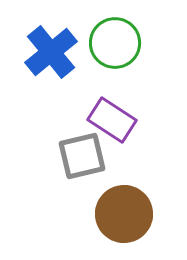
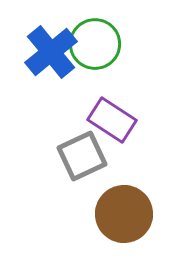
green circle: moved 20 px left, 1 px down
gray square: rotated 12 degrees counterclockwise
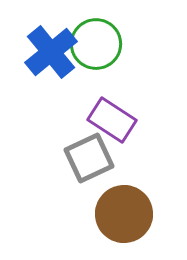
green circle: moved 1 px right
gray square: moved 7 px right, 2 px down
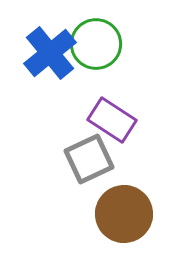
blue cross: moved 1 px left, 1 px down
gray square: moved 1 px down
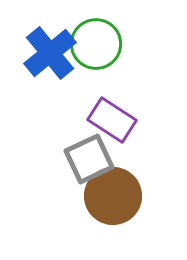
brown circle: moved 11 px left, 18 px up
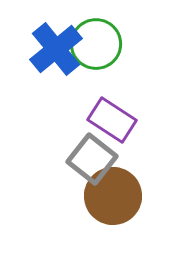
blue cross: moved 6 px right, 4 px up
gray square: moved 3 px right; rotated 27 degrees counterclockwise
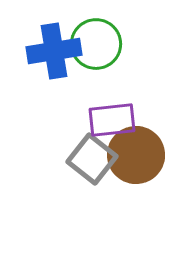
blue cross: moved 2 px left, 2 px down; rotated 30 degrees clockwise
purple rectangle: rotated 39 degrees counterclockwise
brown circle: moved 23 px right, 41 px up
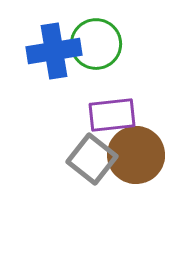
purple rectangle: moved 5 px up
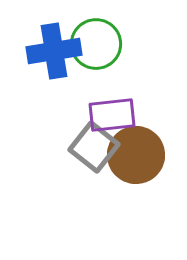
gray square: moved 2 px right, 12 px up
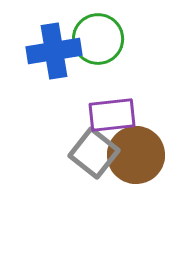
green circle: moved 2 px right, 5 px up
gray square: moved 6 px down
